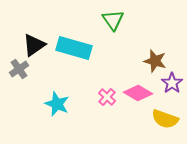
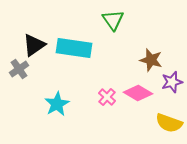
cyan rectangle: rotated 8 degrees counterclockwise
brown star: moved 4 px left, 1 px up
purple star: moved 1 px up; rotated 20 degrees clockwise
cyan star: rotated 20 degrees clockwise
yellow semicircle: moved 4 px right, 4 px down
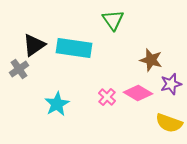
purple star: moved 1 px left, 2 px down
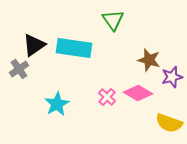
brown star: moved 2 px left
purple star: moved 1 px right, 7 px up
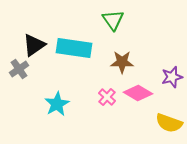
brown star: moved 27 px left, 2 px down; rotated 15 degrees counterclockwise
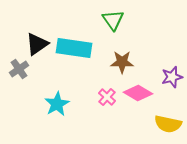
black triangle: moved 3 px right, 1 px up
yellow semicircle: moved 1 px left, 1 px down; rotated 8 degrees counterclockwise
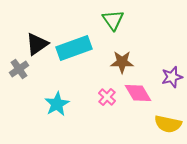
cyan rectangle: rotated 28 degrees counterclockwise
pink diamond: rotated 28 degrees clockwise
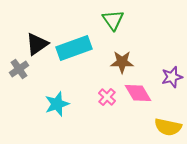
cyan star: rotated 10 degrees clockwise
yellow semicircle: moved 3 px down
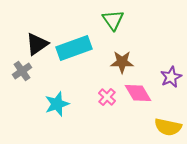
gray cross: moved 3 px right, 2 px down
purple star: moved 1 px left; rotated 10 degrees counterclockwise
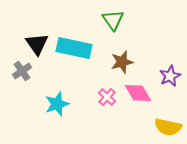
black triangle: rotated 30 degrees counterclockwise
cyan rectangle: rotated 32 degrees clockwise
brown star: rotated 15 degrees counterclockwise
purple star: moved 1 px left, 1 px up
